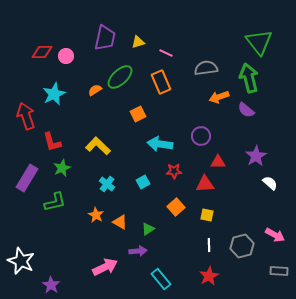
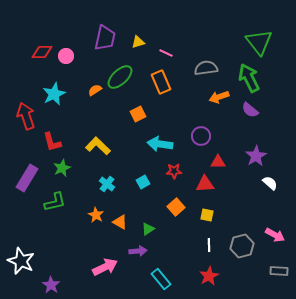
green arrow at (249, 78): rotated 12 degrees counterclockwise
purple semicircle at (246, 110): moved 4 px right
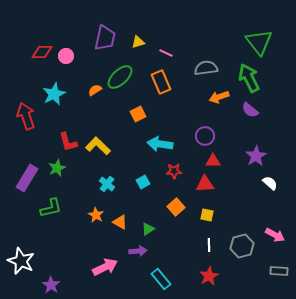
purple circle at (201, 136): moved 4 px right
red L-shape at (52, 142): moved 16 px right
red triangle at (218, 162): moved 5 px left, 1 px up
green star at (62, 168): moved 5 px left
green L-shape at (55, 202): moved 4 px left, 6 px down
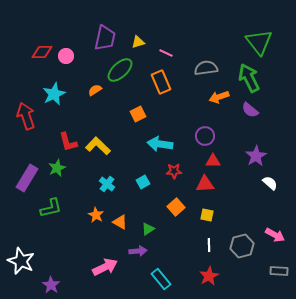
green ellipse at (120, 77): moved 7 px up
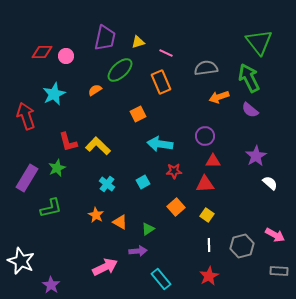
yellow square at (207, 215): rotated 24 degrees clockwise
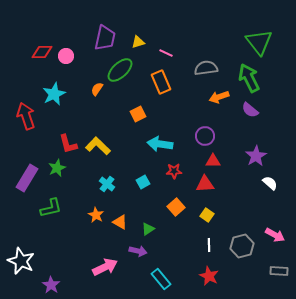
orange semicircle at (95, 90): moved 2 px right, 1 px up; rotated 24 degrees counterclockwise
red L-shape at (68, 142): moved 2 px down
purple arrow at (138, 251): rotated 18 degrees clockwise
red star at (209, 276): rotated 18 degrees counterclockwise
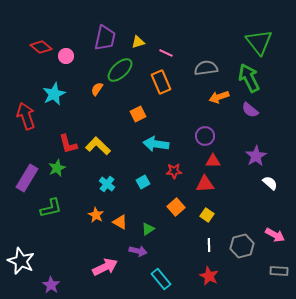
red diamond at (42, 52): moved 1 px left, 5 px up; rotated 40 degrees clockwise
cyan arrow at (160, 144): moved 4 px left
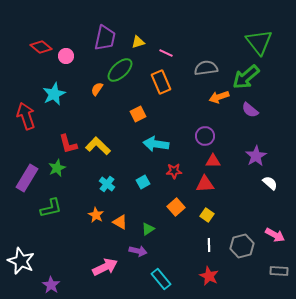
green arrow at (249, 78): moved 3 px left, 1 px up; rotated 104 degrees counterclockwise
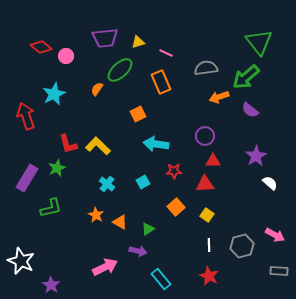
purple trapezoid at (105, 38): rotated 72 degrees clockwise
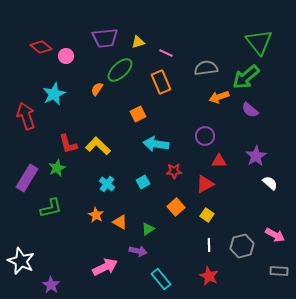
red triangle at (213, 161): moved 6 px right
red triangle at (205, 184): rotated 24 degrees counterclockwise
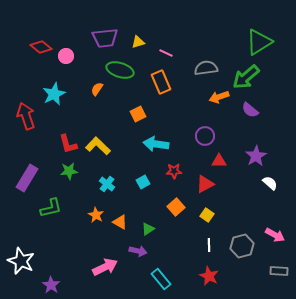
green triangle at (259, 42): rotated 36 degrees clockwise
green ellipse at (120, 70): rotated 60 degrees clockwise
green star at (57, 168): moved 12 px right, 3 px down; rotated 18 degrees clockwise
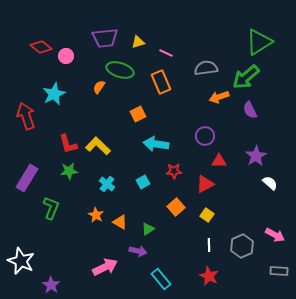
orange semicircle at (97, 89): moved 2 px right, 2 px up
purple semicircle at (250, 110): rotated 24 degrees clockwise
green L-shape at (51, 208): rotated 55 degrees counterclockwise
gray hexagon at (242, 246): rotated 10 degrees counterclockwise
